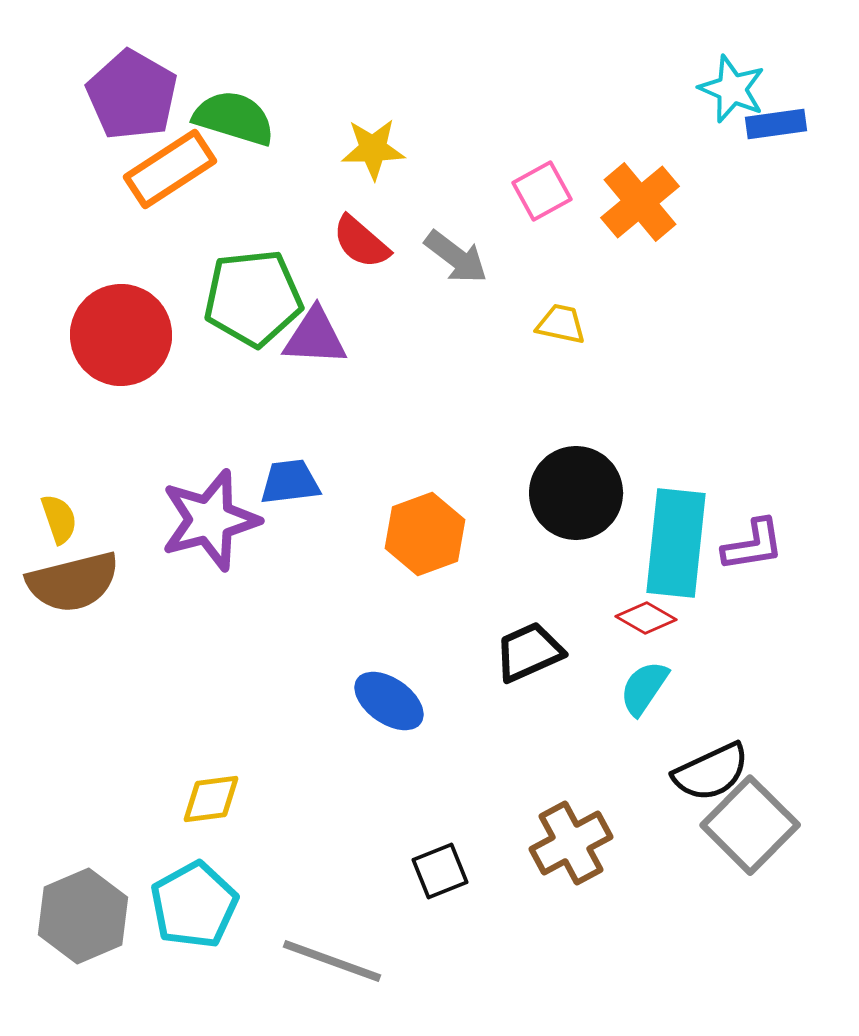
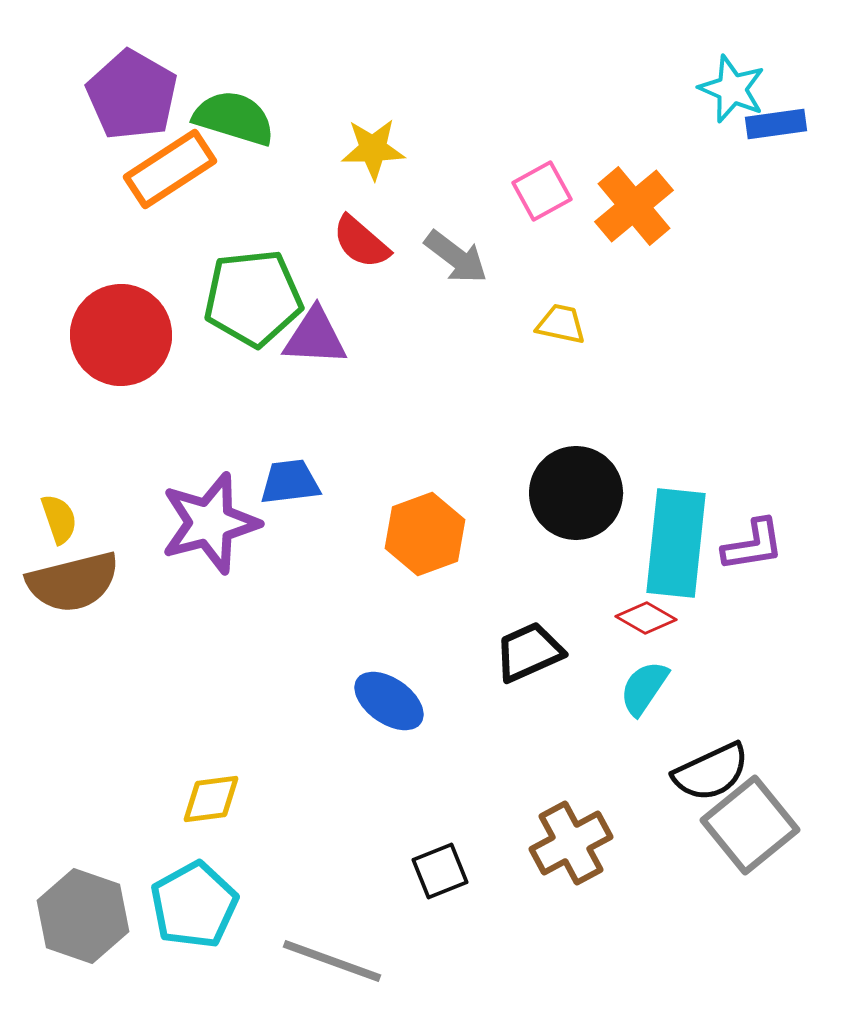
orange cross: moved 6 px left, 4 px down
purple star: moved 3 px down
gray square: rotated 6 degrees clockwise
gray hexagon: rotated 18 degrees counterclockwise
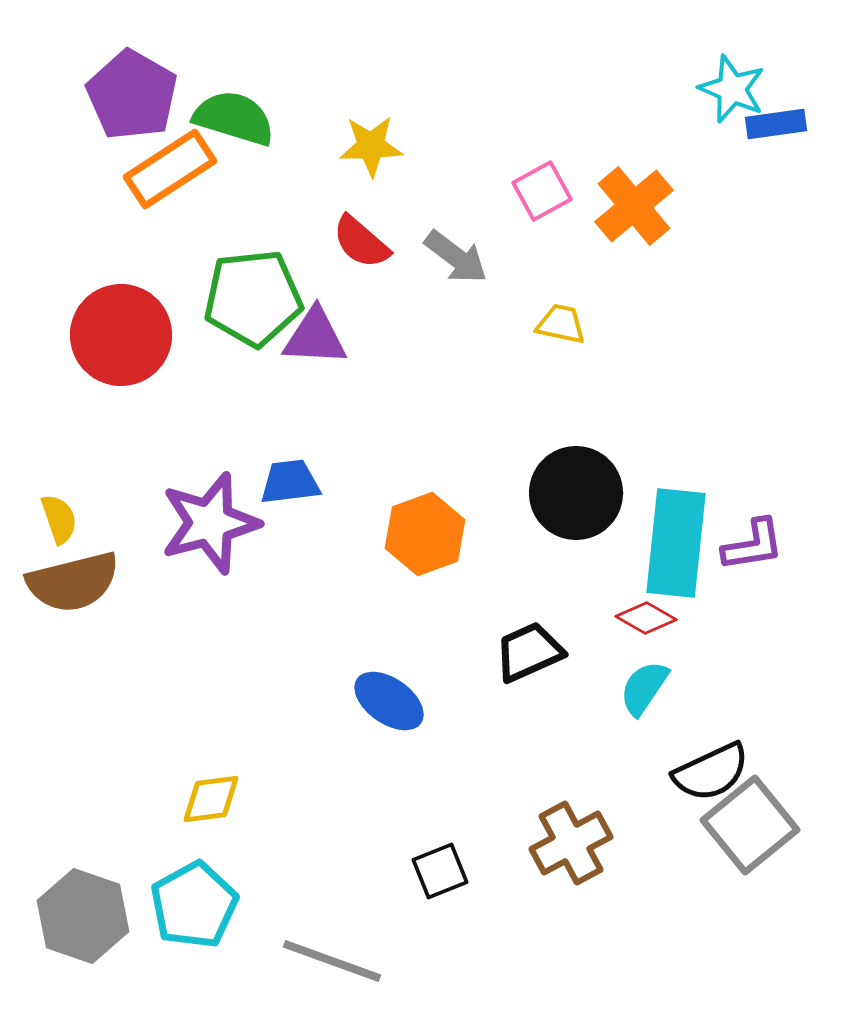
yellow star: moved 2 px left, 3 px up
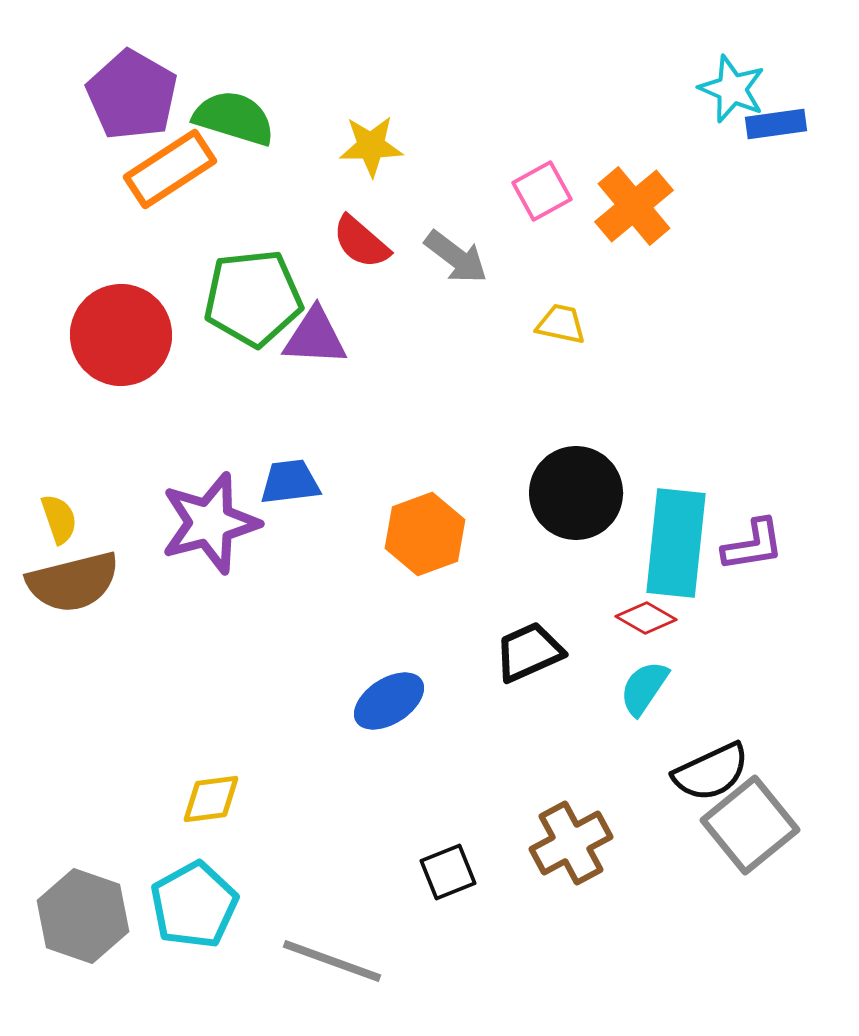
blue ellipse: rotated 68 degrees counterclockwise
black square: moved 8 px right, 1 px down
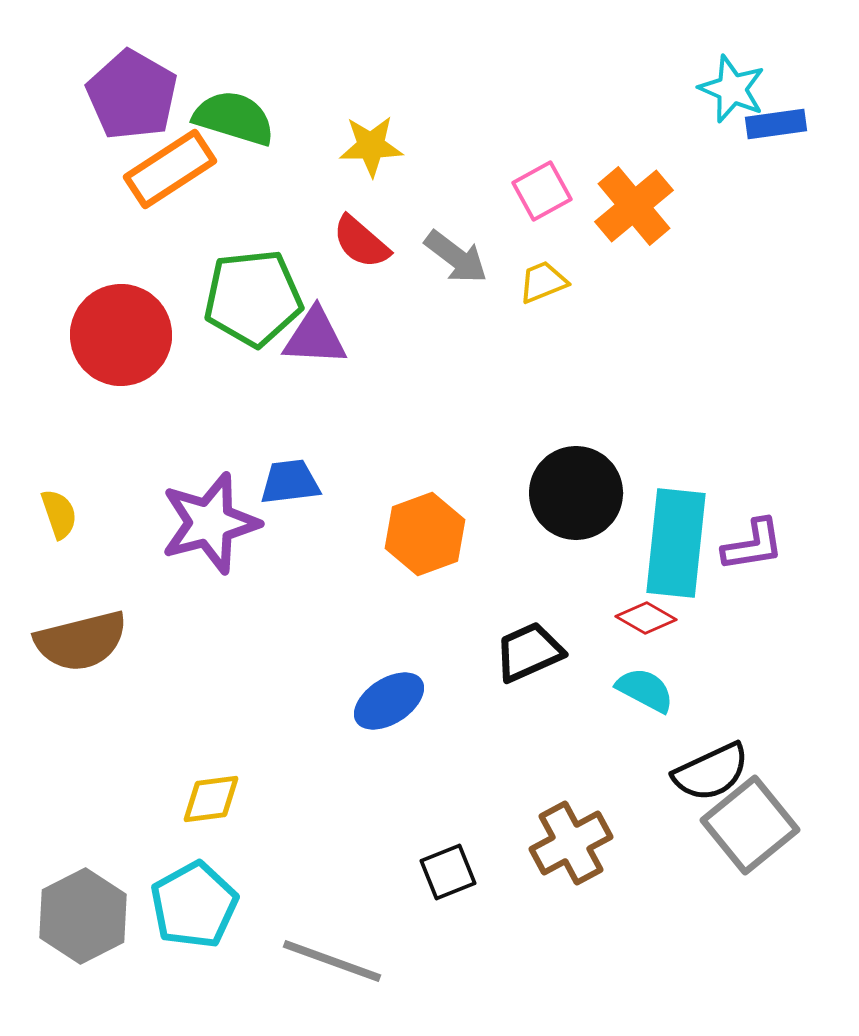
yellow trapezoid: moved 18 px left, 42 px up; rotated 34 degrees counterclockwise
yellow semicircle: moved 5 px up
brown semicircle: moved 8 px right, 59 px down
cyan semicircle: moved 1 px right, 2 px down; rotated 84 degrees clockwise
gray hexagon: rotated 14 degrees clockwise
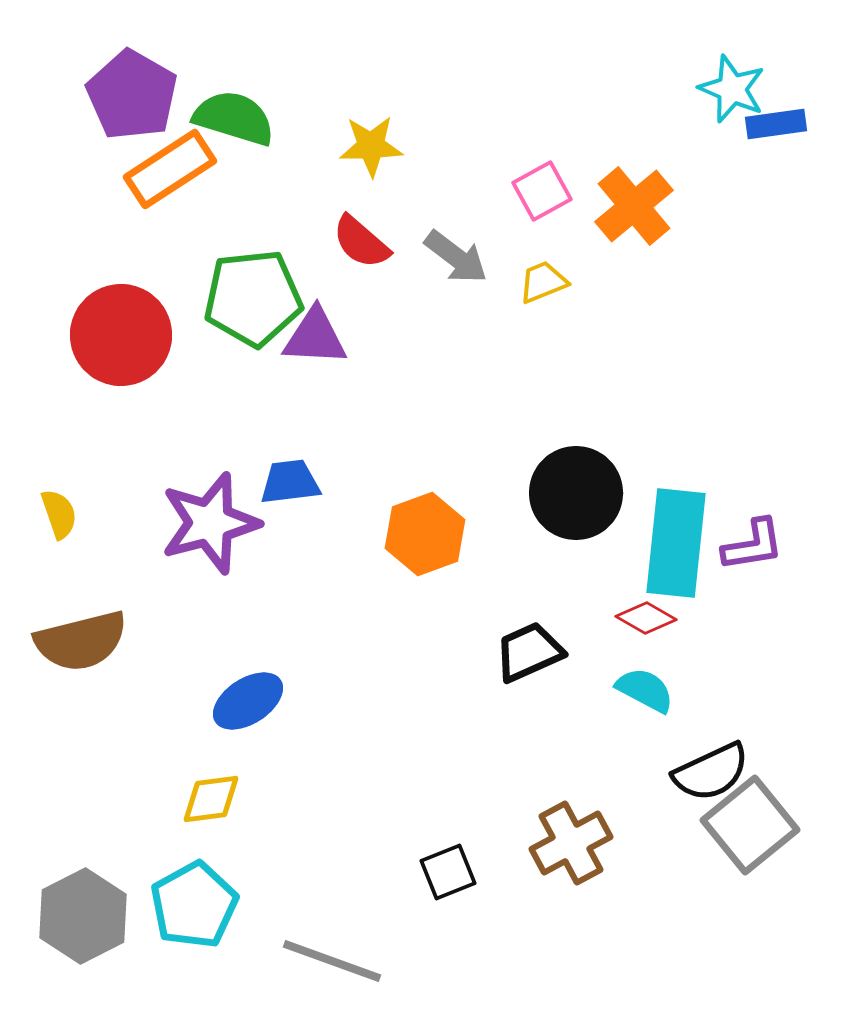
blue ellipse: moved 141 px left
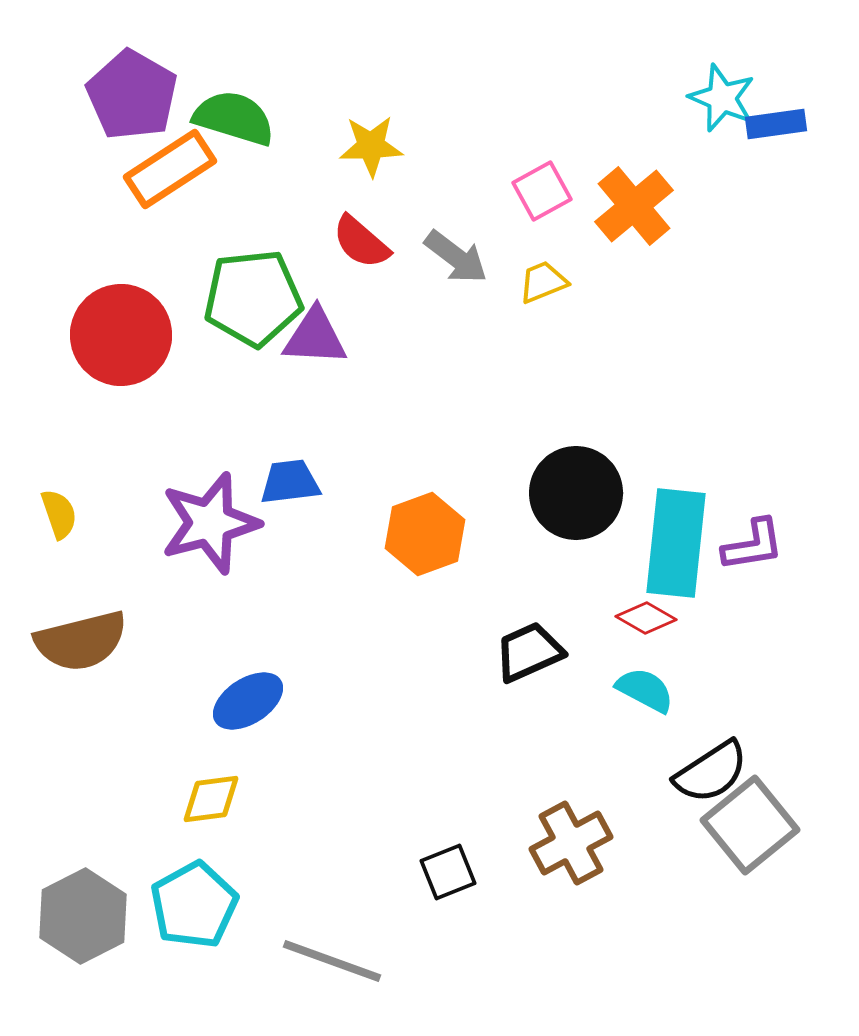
cyan star: moved 10 px left, 9 px down
black semicircle: rotated 8 degrees counterclockwise
